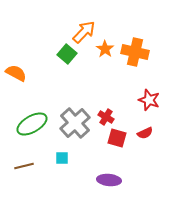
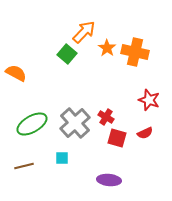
orange star: moved 2 px right, 1 px up
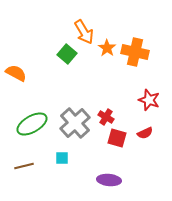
orange arrow: rotated 105 degrees clockwise
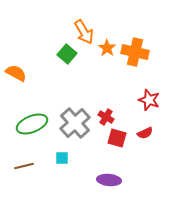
green ellipse: rotated 8 degrees clockwise
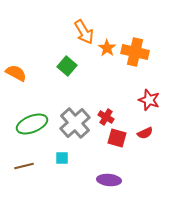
green square: moved 12 px down
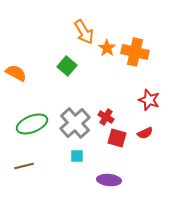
cyan square: moved 15 px right, 2 px up
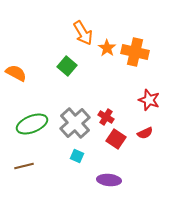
orange arrow: moved 1 px left, 1 px down
red square: moved 1 px left, 1 px down; rotated 18 degrees clockwise
cyan square: rotated 24 degrees clockwise
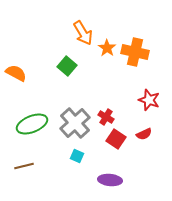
red semicircle: moved 1 px left, 1 px down
purple ellipse: moved 1 px right
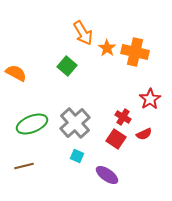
red star: moved 1 px right, 1 px up; rotated 20 degrees clockwise
red cross: moved 17 px right
purple ellipse: moved 3 px left, 5 px up; rotated 30 degrees clockwise
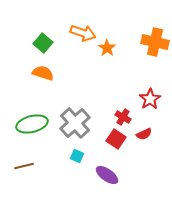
orange arrow: rotated 40 degrees counterclockwise
orange cross: moved 20 px right, 10 px up
green square: moved 24 px left, 23 px up
orange semicircle: moved 27 px right; rotated 10 degrees counterclockwise
green ellipse: rotated 8 degrees clockwise
